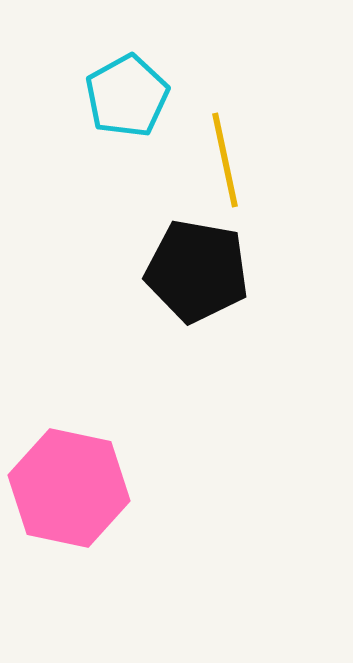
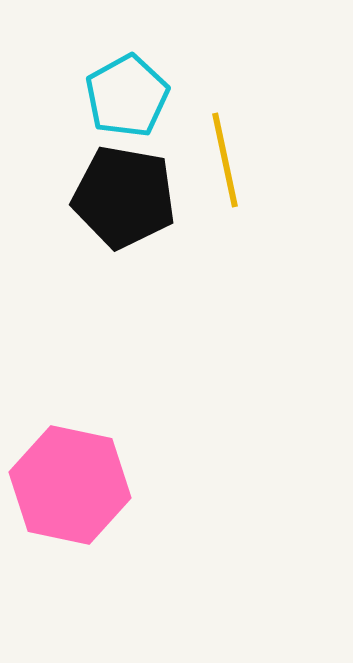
black pentagon: moved 73 px left, 74 px up
pink hexagon: moved 1 px right, 3 px up
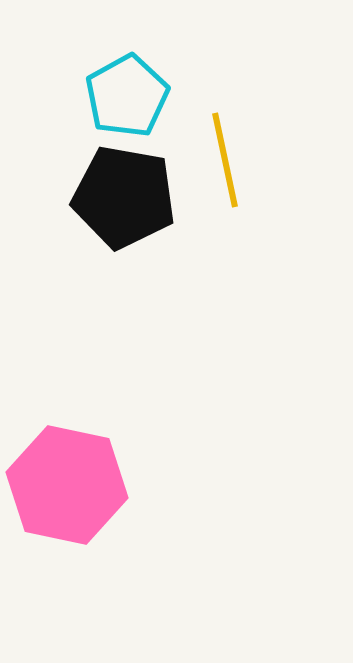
pink hexagon: moved 3 px left
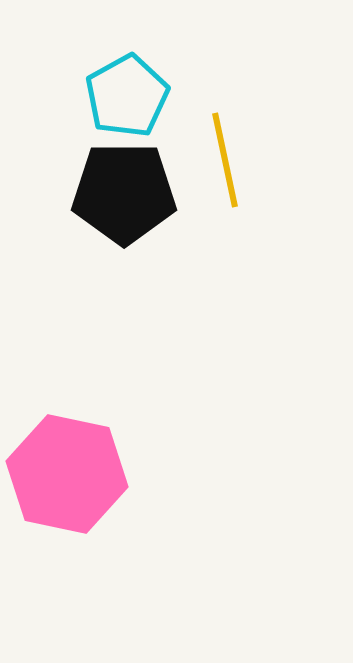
black pentagon: moved 4 px up; rotated 10 degrees counterclockwise
pink hexagon: moved 11 px up
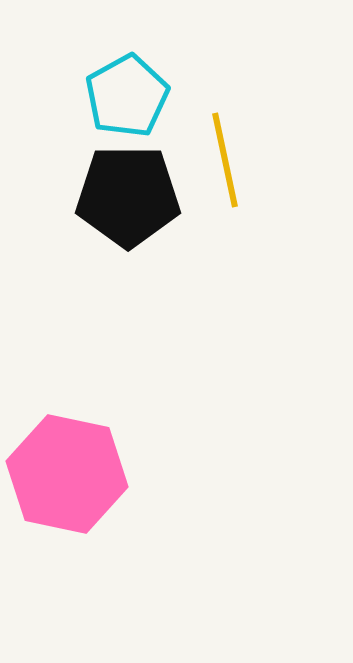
black pentagon: moved 4 px right, 3 px down
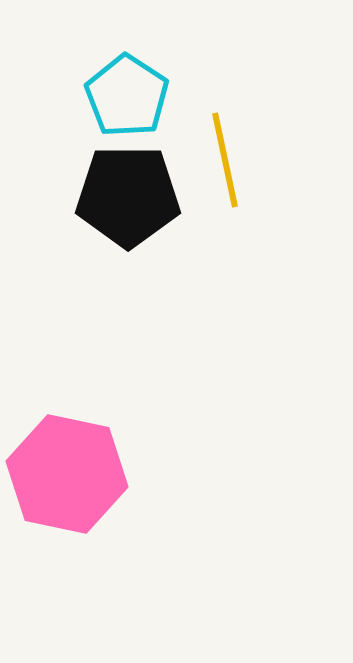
cyan pentagon: rotated 10 degrees counterclockwise
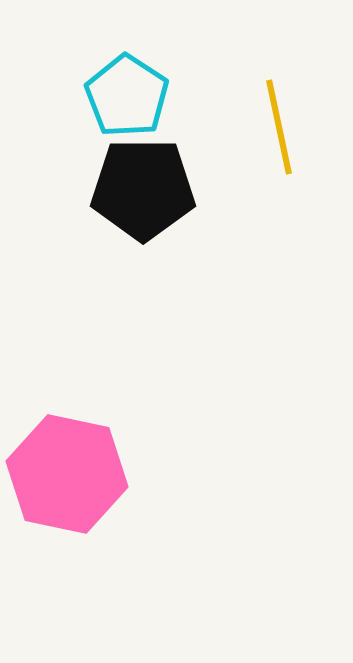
yellow line: moved 54 px right, 33 px up
black pentagon: moved 15 px right, 7 px up
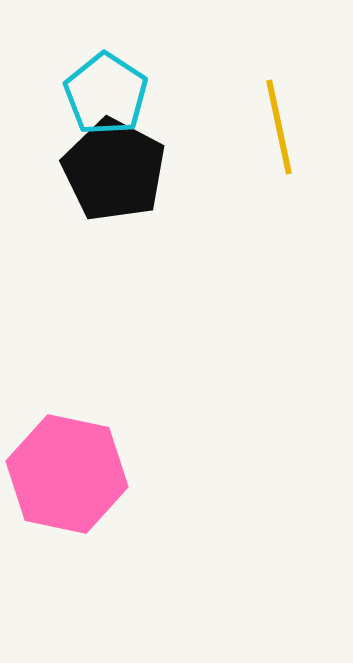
cyan pentagon: moved 21 px left, 2 px up
black pentagon: moved 29 px left, 19 px up; rotated 28 degrees clockwise
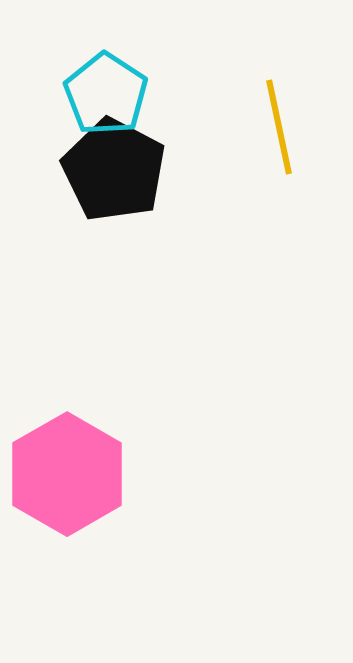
pink hexagon: rotated 18 degrees clockwise
